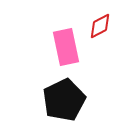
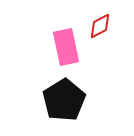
black pentagon: rotated 6 degrees counterclockwise
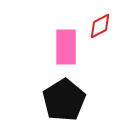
pink rectangle: rotated 12 degrees clockwise
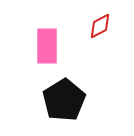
pink rectangle: moved 19 px left, 1 px up
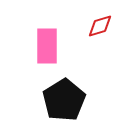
red diamond: rotated 12 degrees clockwise
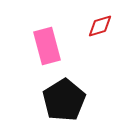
pink rectangle: rotated 15 degrees counterclockwise
